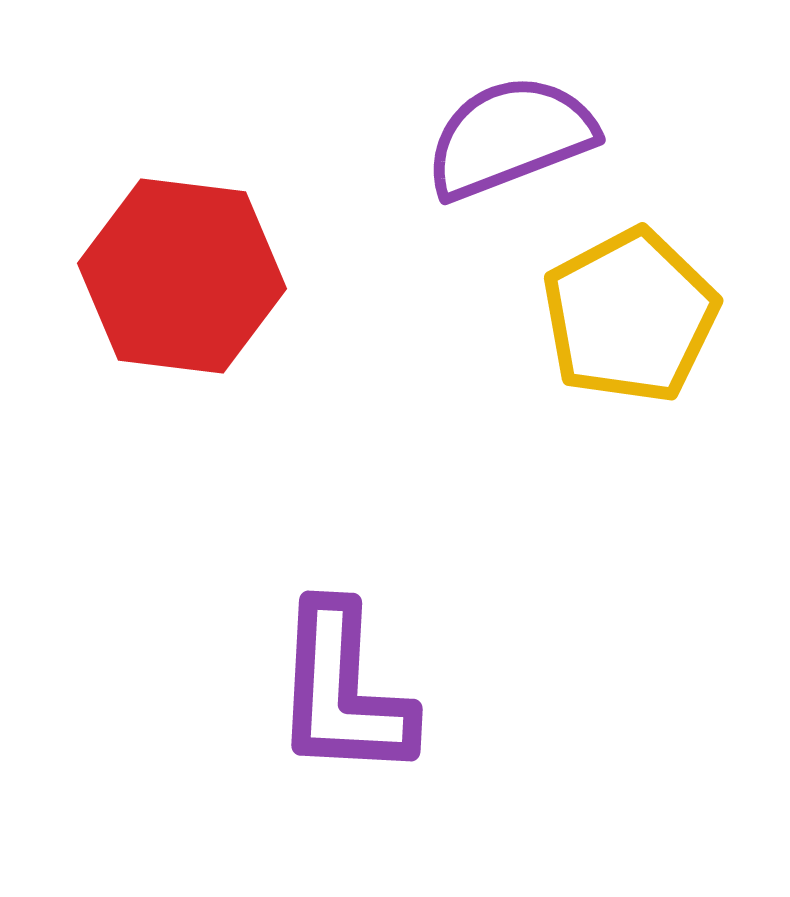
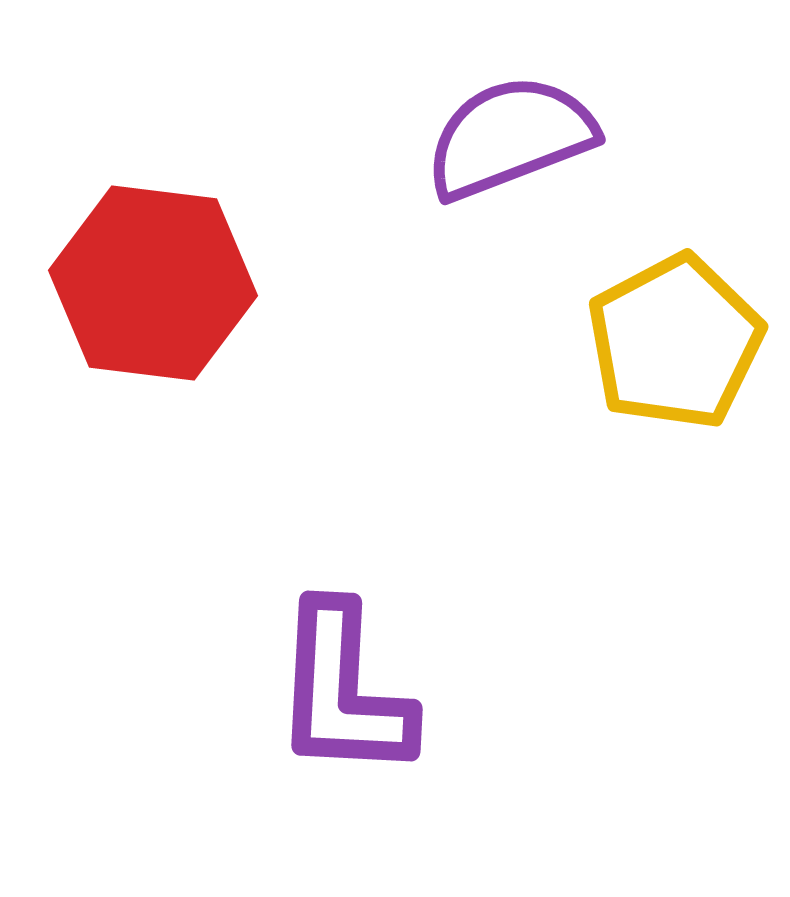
red hexagon: moved 29 px left, 7 px down
yellow pentagon: moved 45 px right, 26 px down
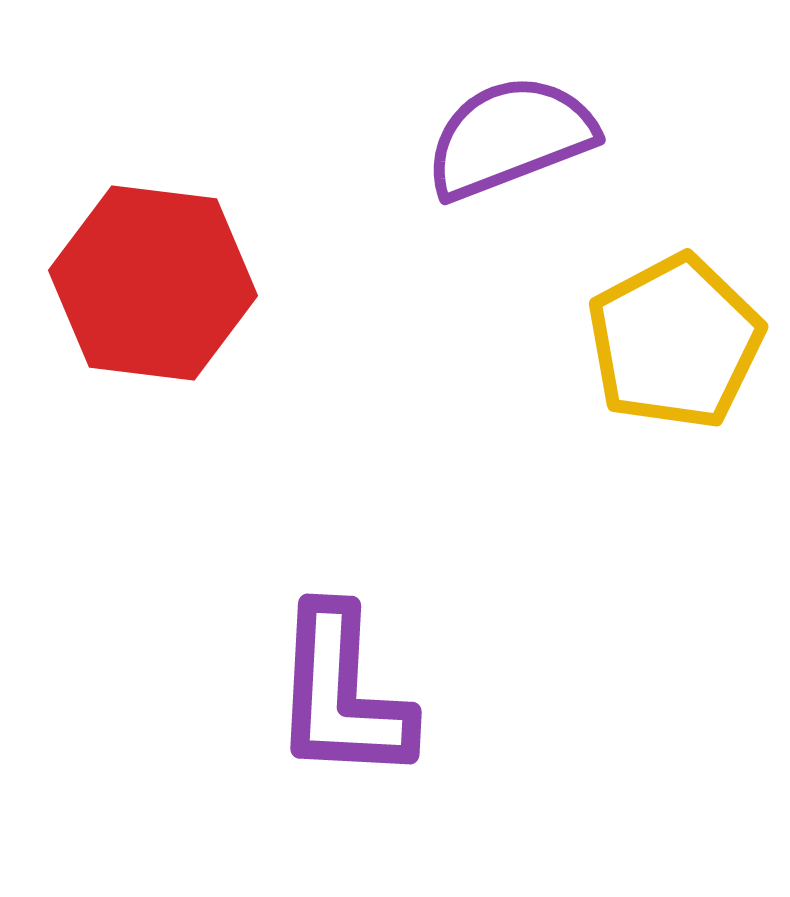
purple L-shape: moved 1 px left, 3 px down
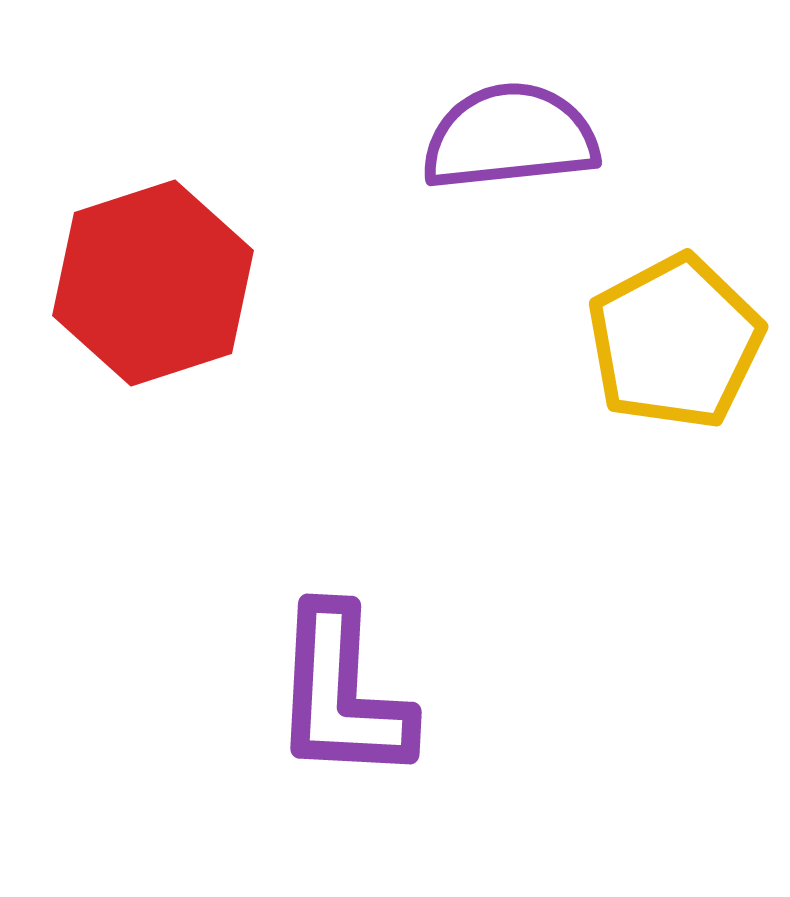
purple semicircle: rotated 15 degrees clockwise
red hexagon: rotated 25 degrees counterclockwise
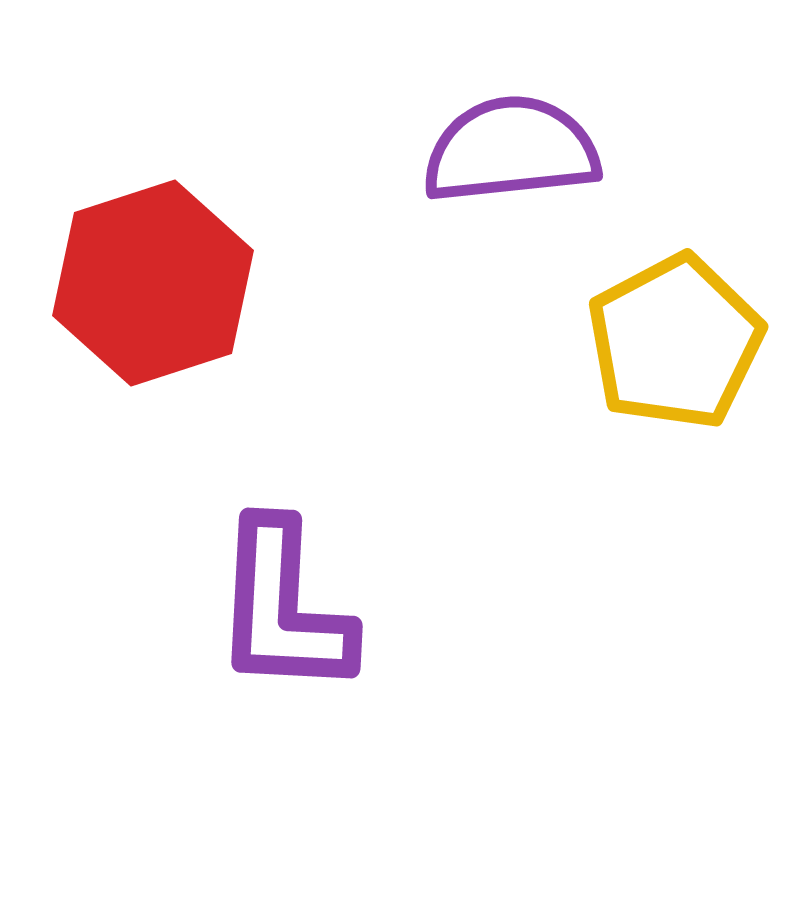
purple semicircle: moved 1 px right, 13 px down
purple L-shape: moved 59 px left, 86 px up
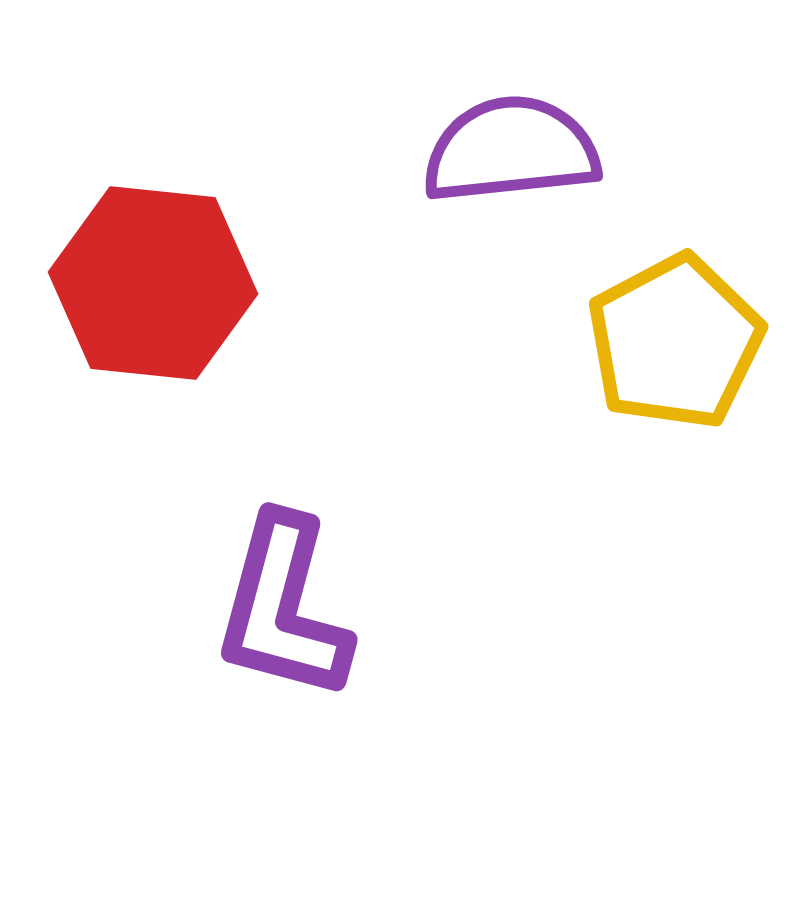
red hexagon: rotated 24 degrees clockwise
purple L-shape: rotated 12 degrees clockwise
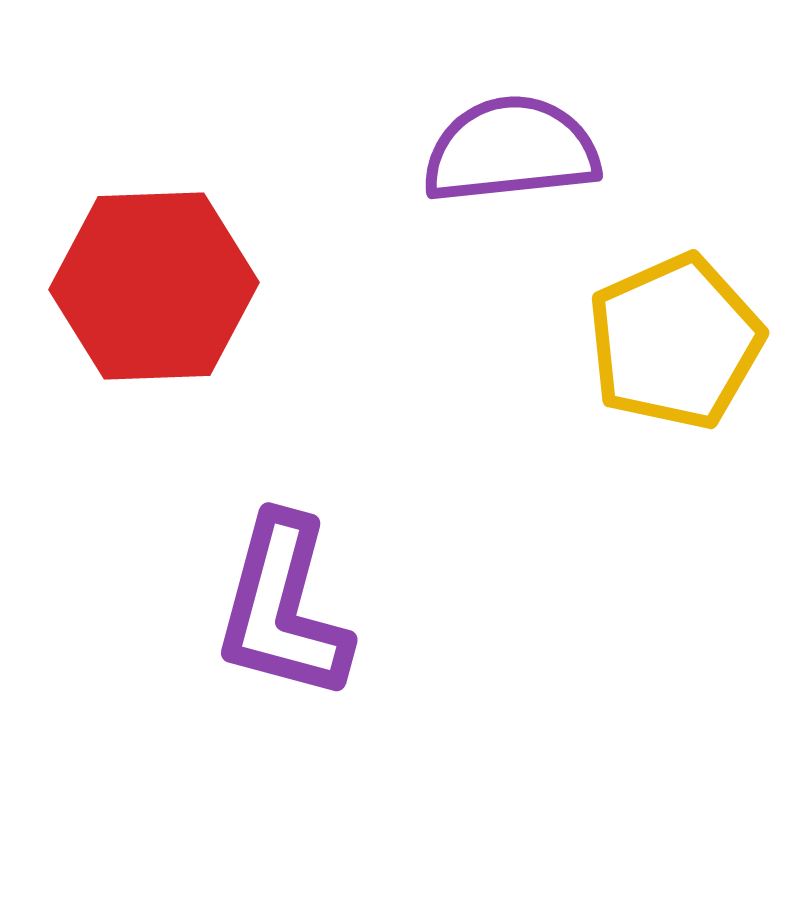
red hexagon: moved 1 px right, 3 px down; rotated 8 degrees counterclockwise
yellow pentagon: rotated 4 degrees clockwise
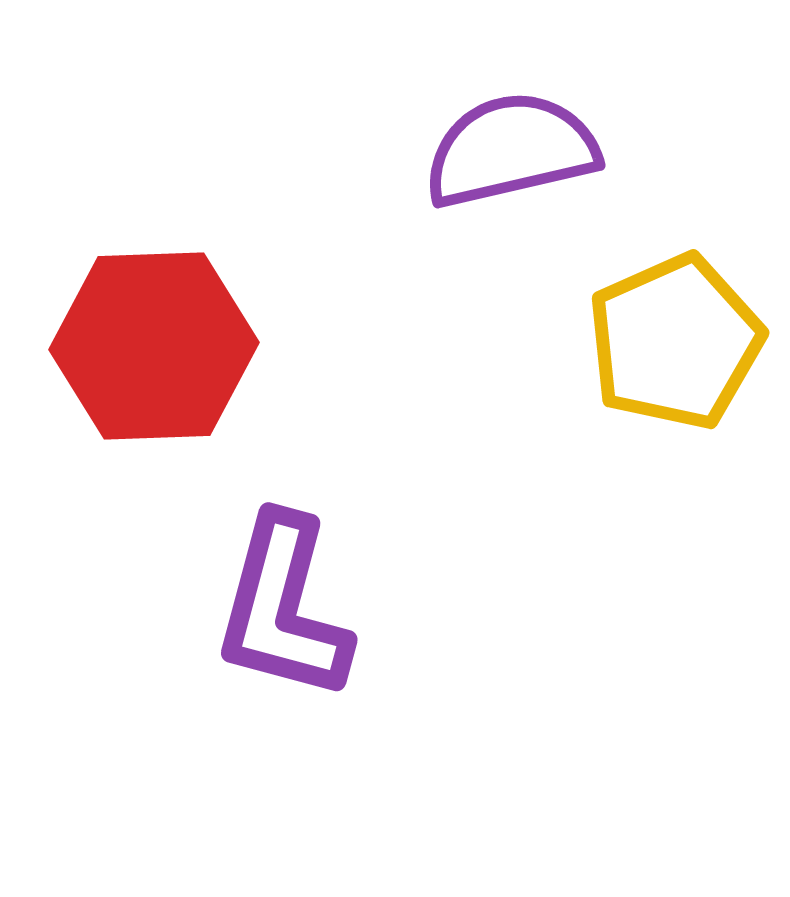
purple semicircle: rotated 7 degrees counterclockwise
red hexagon: moved 60 px down
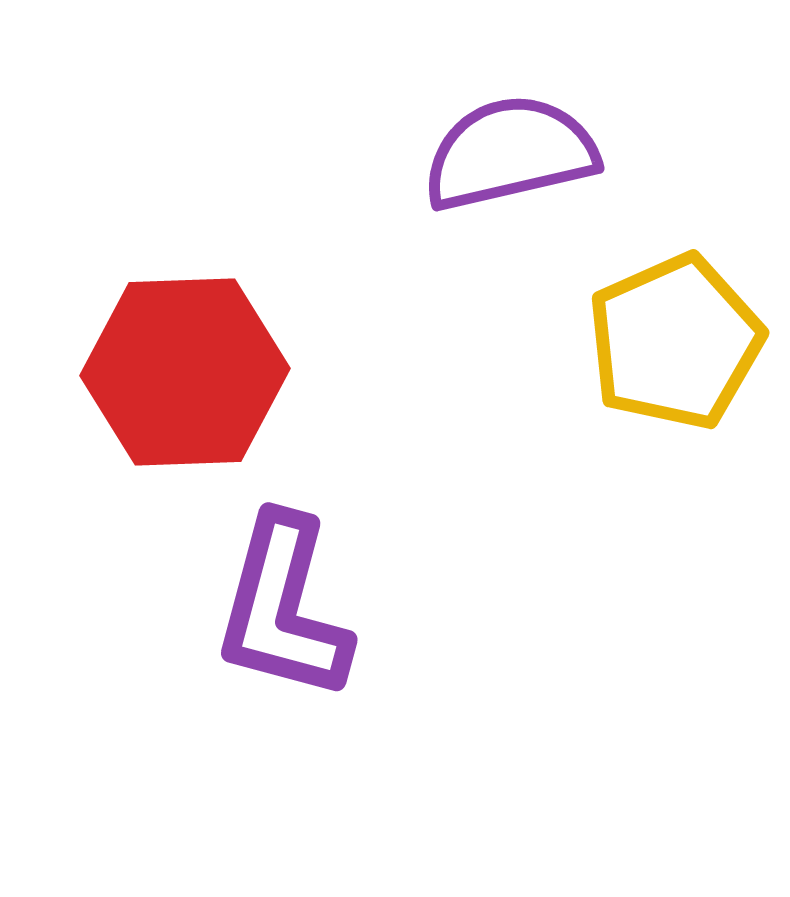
purple semicircle: moved 1 px left, 3 px down
red hexagon: moved 31 px right, 26 px down
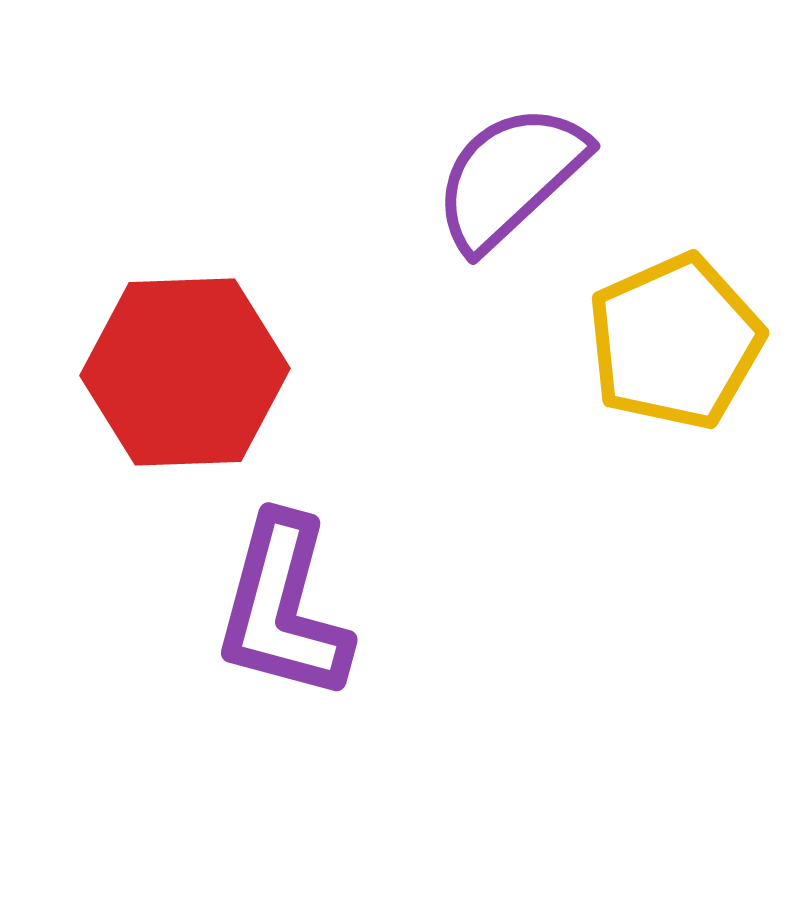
purple semicircle: moved 24 px down; rotated 30 degrees counterclockwise
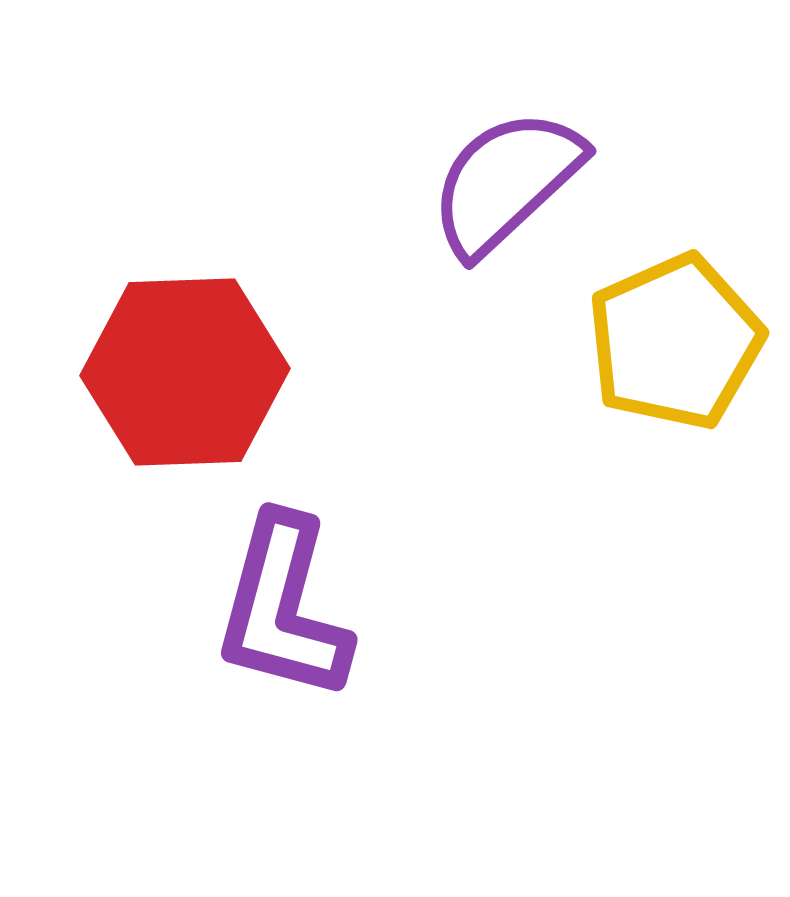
purple semicircle: moved 4 px left, 5 px down
